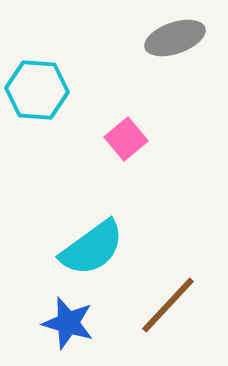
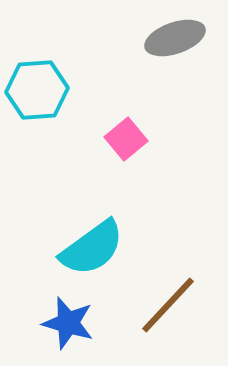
cyan hexagon: rotated 8 degrees counterclockwise
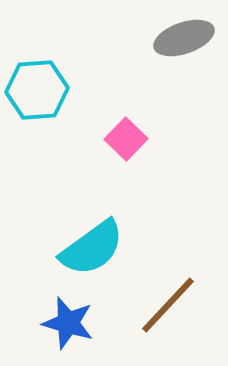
gray ellipse: moved 9 px right
pink square: rotated 6 degrees counterclockwise
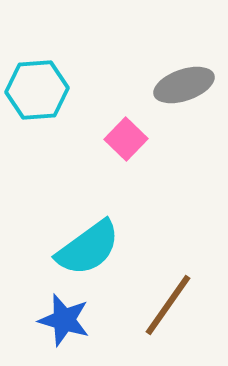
gray ellipse: moved 47 px down
cyan semicircle: moved 4 px left
brown line: rotated 8 degrees counterclockwise
blue star: moved 4 px left, 3 px up
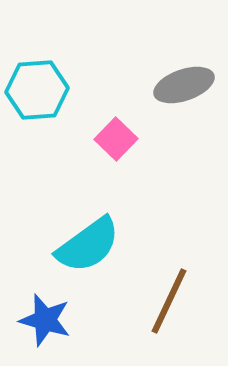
pink square: moved 10 px left
cyan semicircle: moved 3 px up
brown line: moved 1 px right, 4 px up; rotated 10 degrees counterclockwise
blue star: moved 19 px left
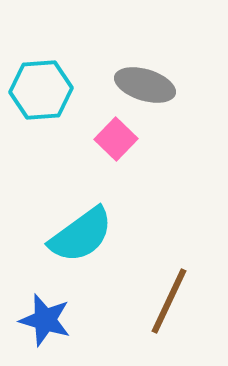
gray ellipse: moved 39 px left; rotated 36 degrees clockwise
cyan hexagon: moved 4 px right
cyan semicircle: moved 7 px left, 10 px up
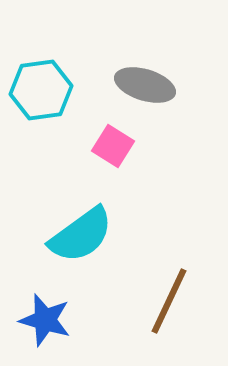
cyan hexagon: rotated 4 degrees counterclockwise
pink square: moved 3 px left, 7 px down; rotated 12 degrees counterclockwise
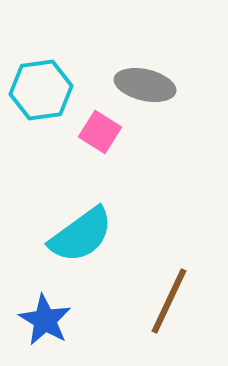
gray ellipse: rotated 4 degrees counterclockwise
pink square: moved 13 px left, 14 px up
blue star: rotated 14 degrees clockwise
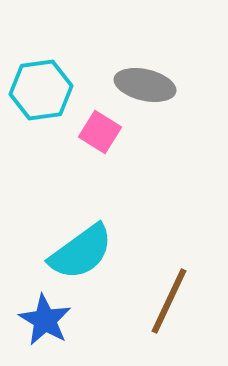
cyan semicircle: moved 17 px down
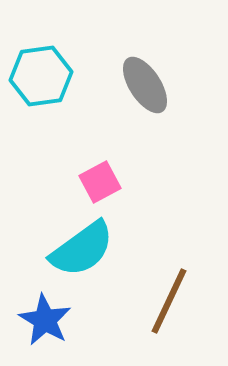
gray ellipse: rotated 44 degrees clockwise
cyan hexagon: moved 14 px up
pink square: moved 50 px down; rotated 30 degrees clockwise
cyan semicircle: moved 1 px right, 3 px up
